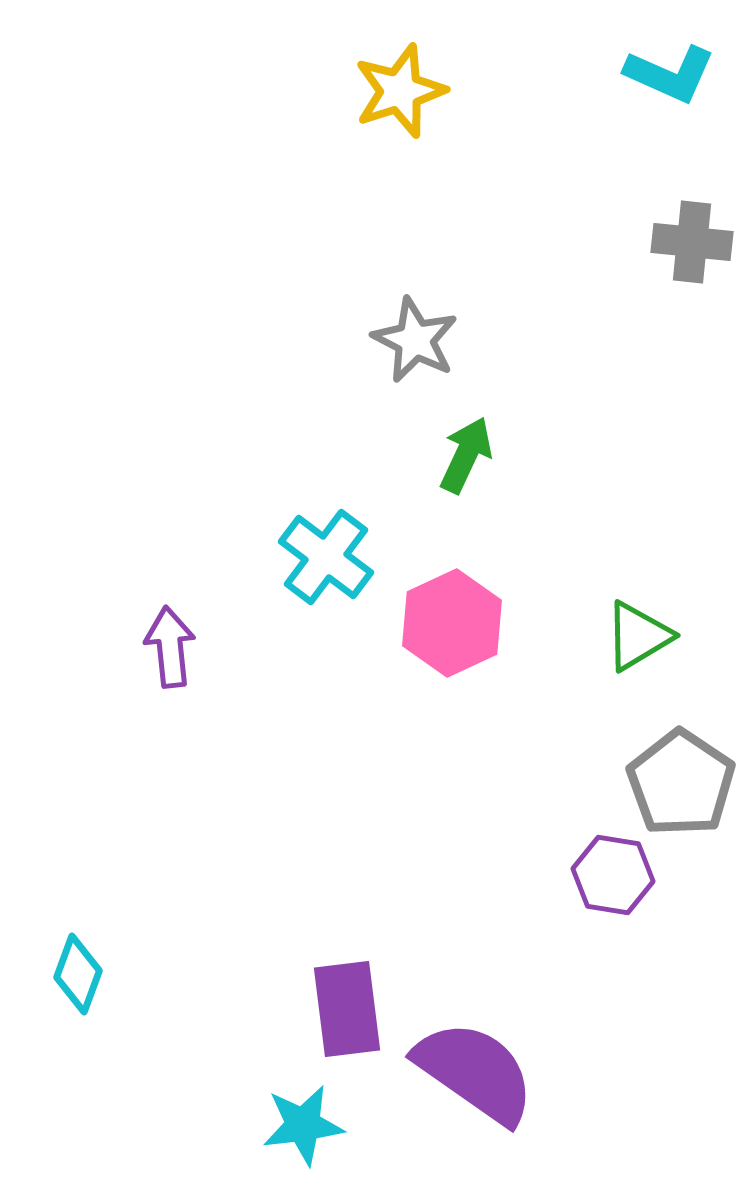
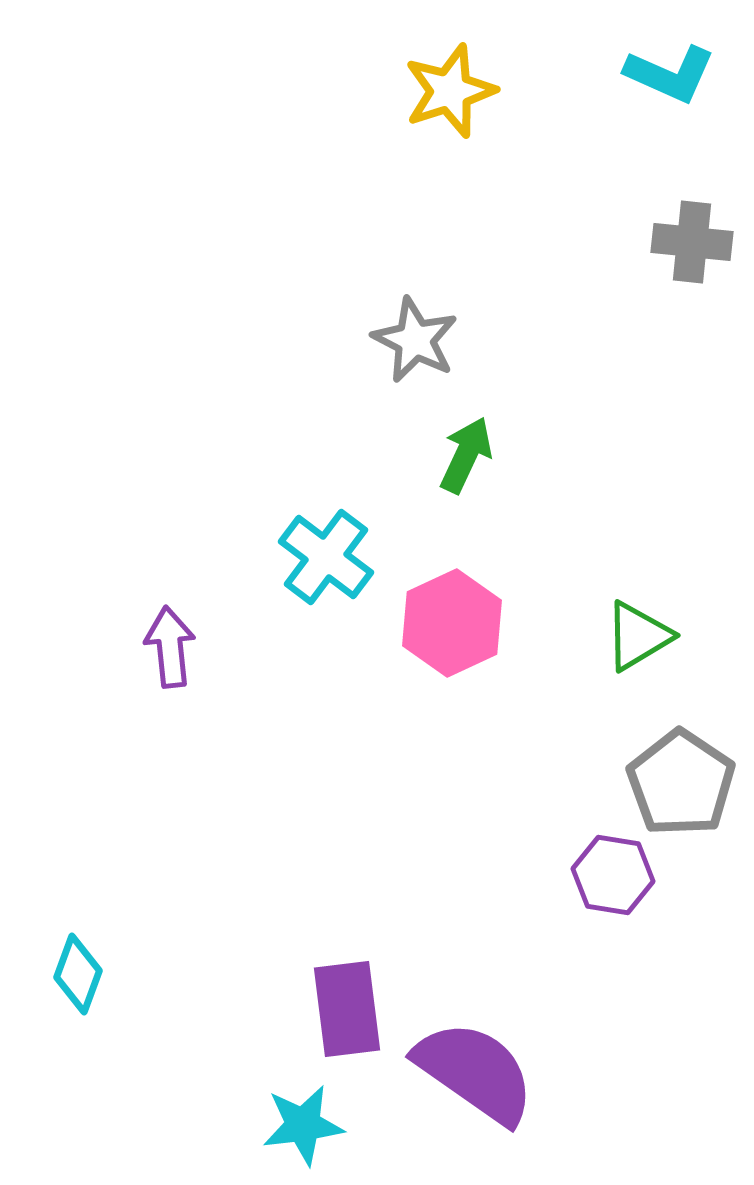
yellow star: moved 50 px right
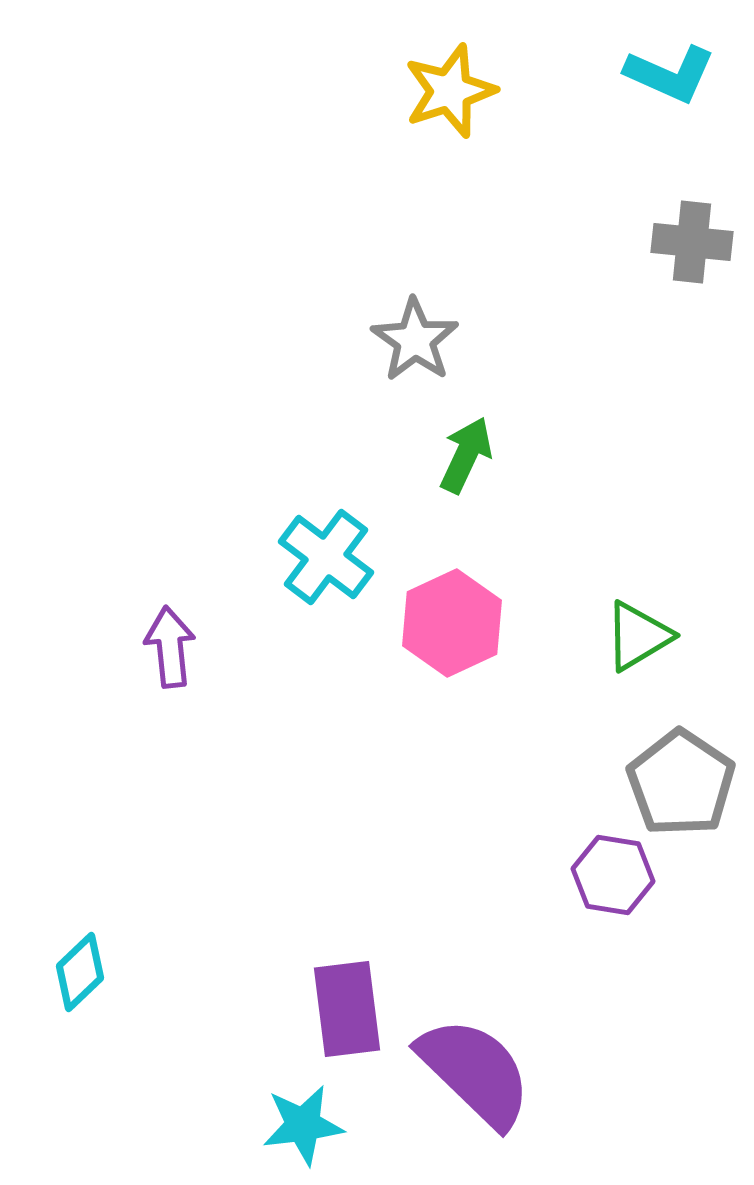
gray star: rotated 8 degrees clockwise
cyan diamond: moved 2 px right, 2 px up; rotated 26 degrees clockwise
purple semicircle: rotated 9 degrees clockwise
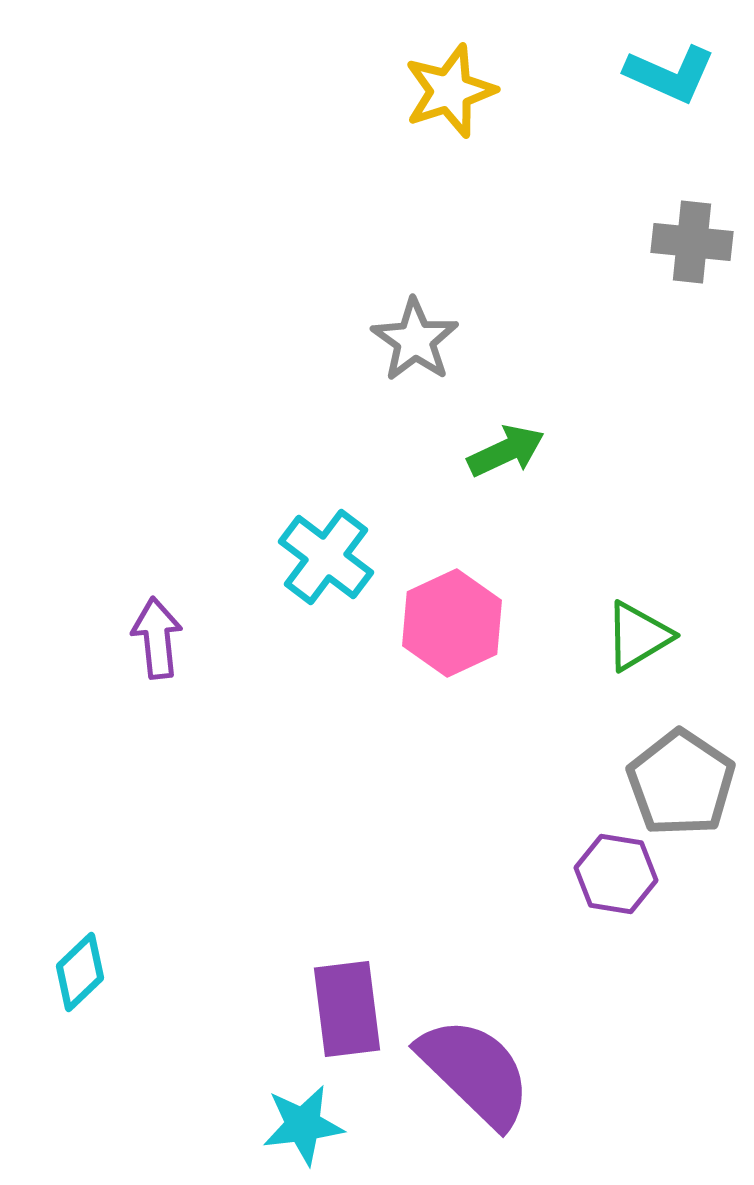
green arrow: moved 40 px right, 4 px up; rotated 40 degrees clockwise
purple arrow: moved 13 px left, 9 px up
purple hexagon: moved 3 px right, 1 px up
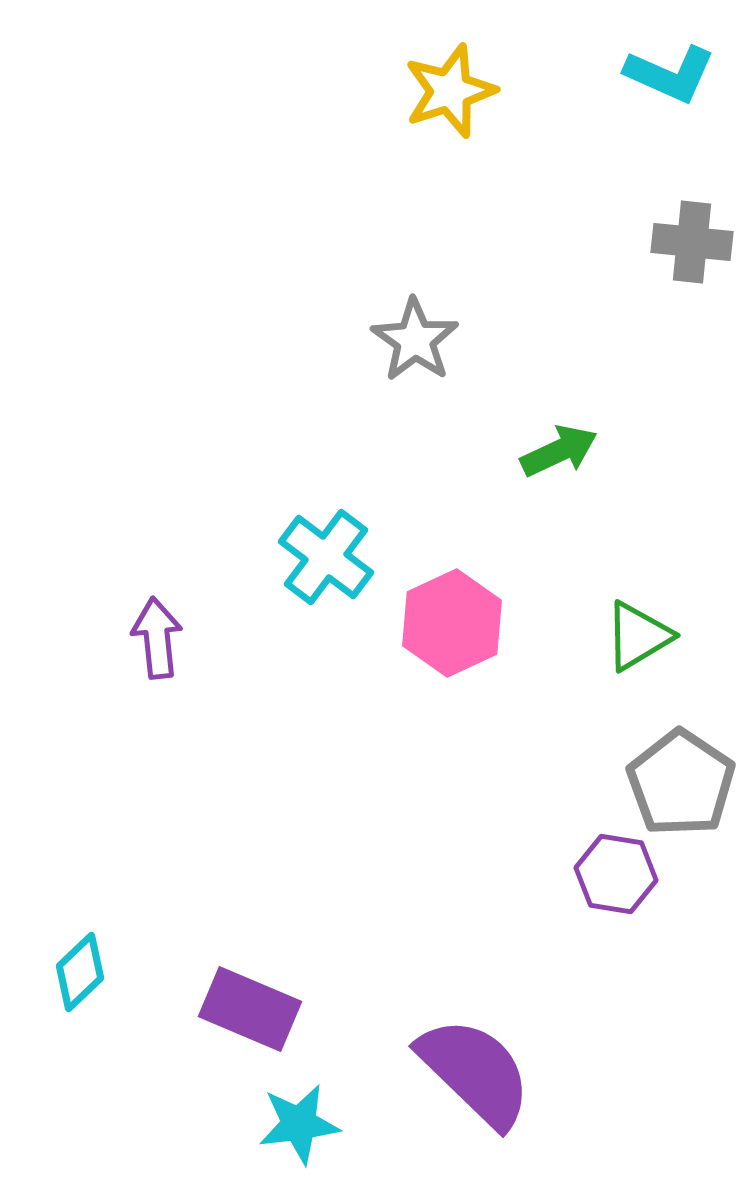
green arrow: moved 53 px right
purple rectangle: moved 97 px left; rotated 60 degrees counterclockwise
cyan star: moved 4 px left, 1 px up
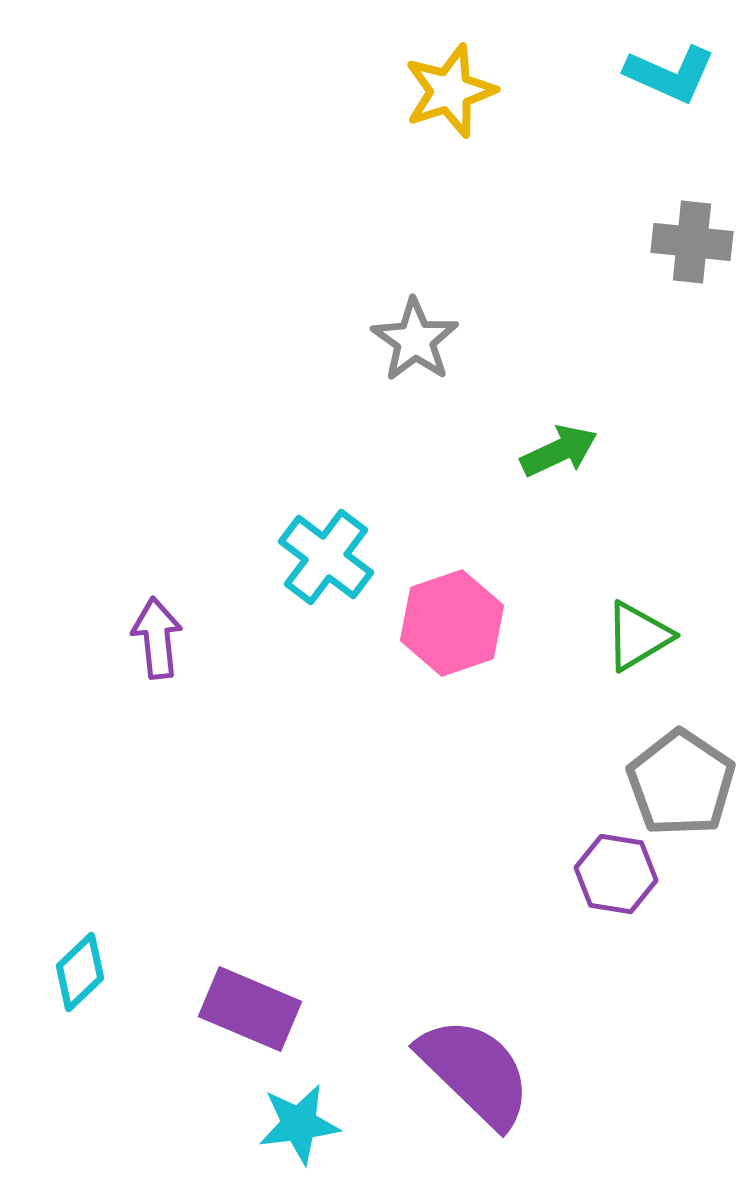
pink hexagon: rotated 6 degrees clockwise
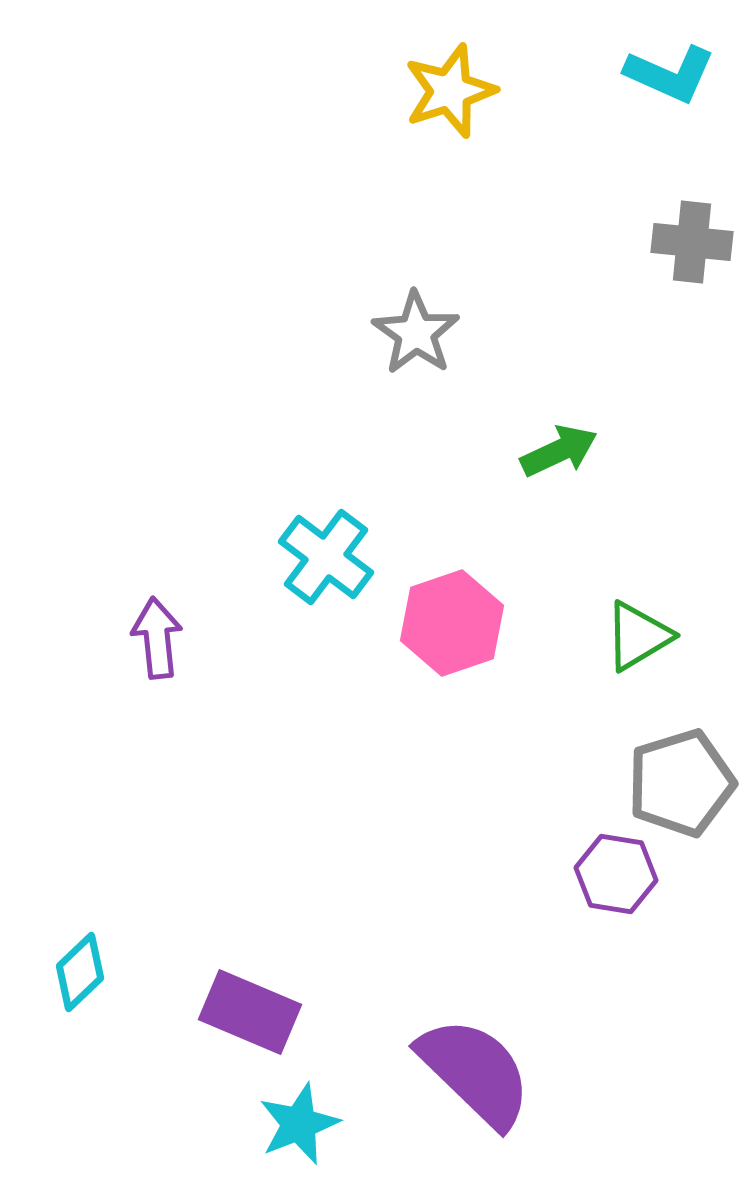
gray star: moved 1 px right, 7 px up
gray pentagon: rotated 21 degrees clockwise
purple rectangle: moved 3 px down
cyan star: rotated 14 degrees counterclockwise
